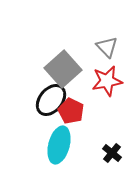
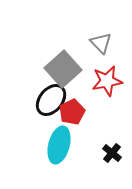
gray triangle: moved 6 px left, 4 px up
red pentagon: moved 1 px right, 1 px down; rotated 20 degrees clockwise
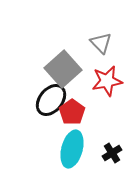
red pentagon: rotated 10 degrees counterclockwise
cyan ellipse: moved 13 px right, 4 px down
black cross: rotated 18 degrees clockwise
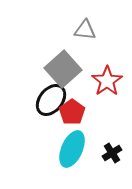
gray triangle: moved 16 px left, 13 px up; rotated 40 degrees counterclockwise
red star: rotated 24 degrees counterclockwise
cyan ellipse: rotated 9 degrees clockwise
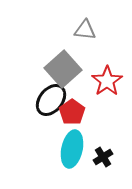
cyan ellipse: rotated 12 degrees counterclockwise
black cross: moved 9 px left, 4 px down
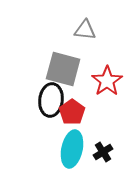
gray square: rotated 33 degrees counterclockwise
black ellipse: rotated 32 degrees counterclockwise
black cross: moved 5 px up
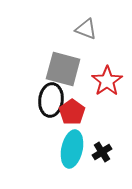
gray triangle: moved 1 px right, 1 px up; rotated 15 degrees clockwise
black cross: moved 1 px left
